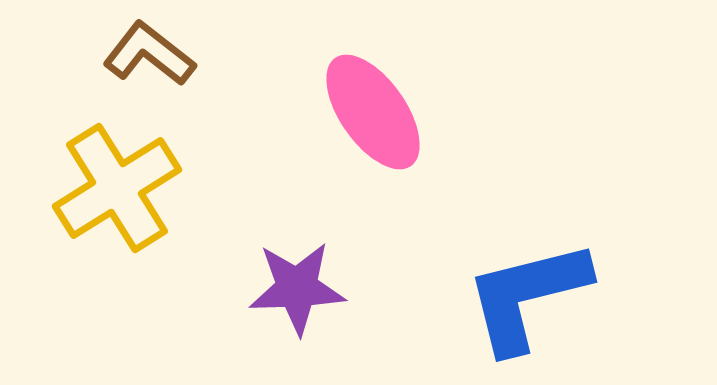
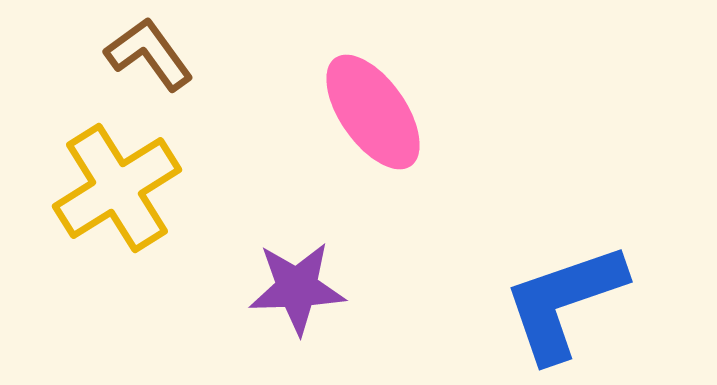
brown L-shape: rotated 16 degrees clockwise
blue L-shape: moved 37 px right, 6 px down; rotated 5 degrees counterclockwise
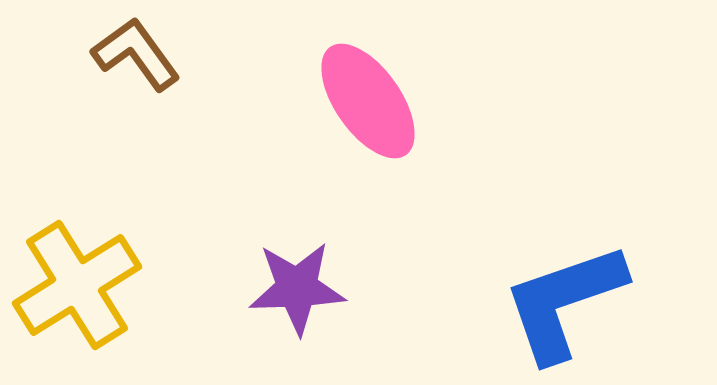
brown L-shape: moved 13 px left
pink ellipse: moved 5 px left, 11 px up
yellow cross: moved 40 px left, 97 px down
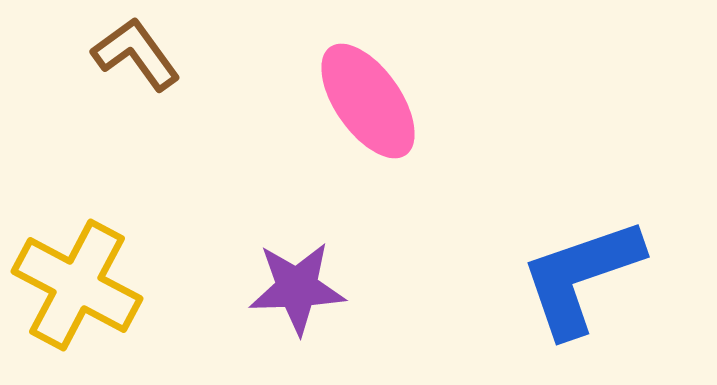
yellow cross: rotated 30 degrees counterclockwise
blue L-shape: moved 17 px right, 25 px up
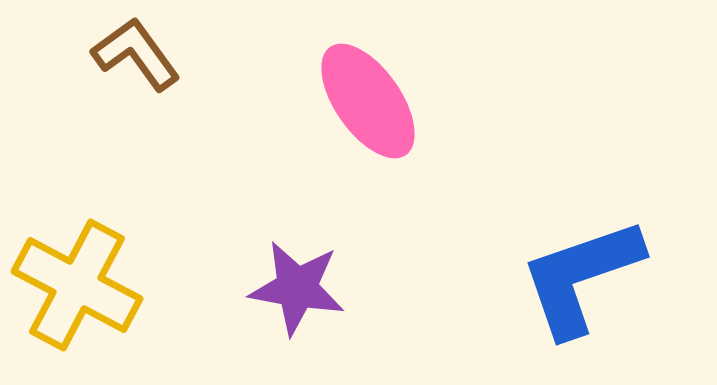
purple star: rotated 12 degrees clockwise
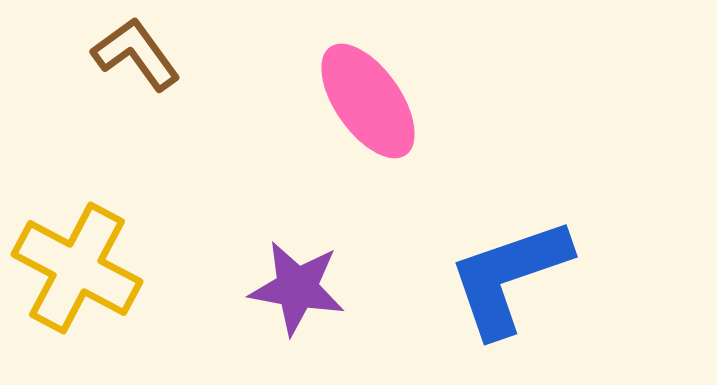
blue L-shape: moved 72 px left
yellow cross: moved 17 px up
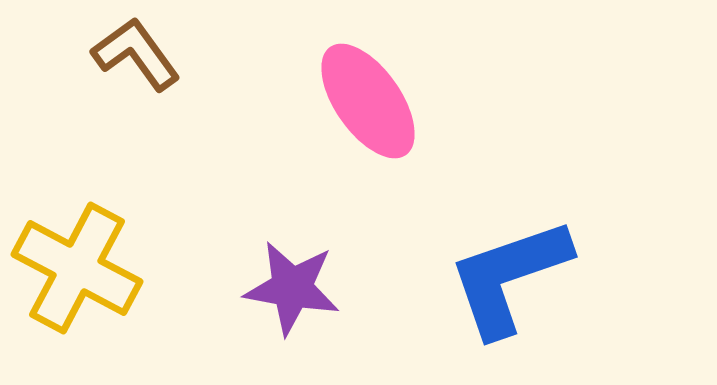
purple star: moved 5 px left
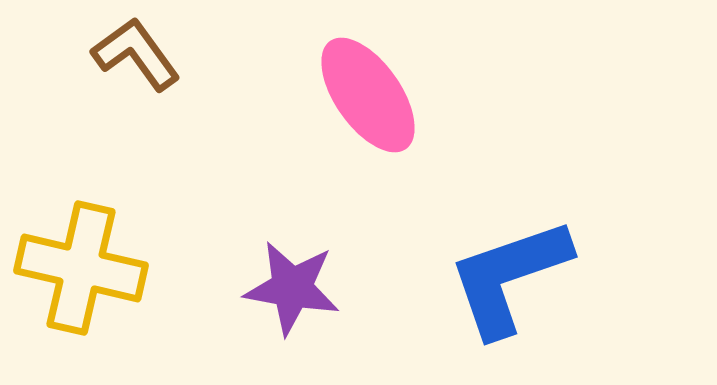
pink ellipse: moved 6 px up
yellow cross: moved 4 px right; rotated 15 degrees counterclockwise
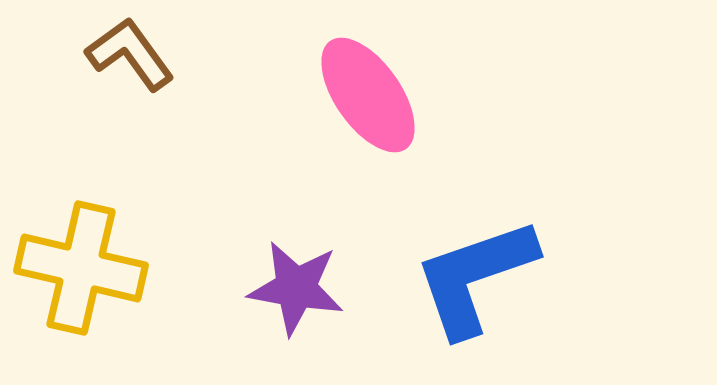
brown L-shape: moved 6 px left
blue L-shape: moved 34 px left
purple star: moved 4 px right
